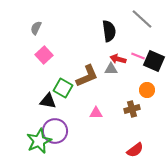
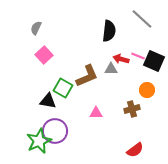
black semicircle: rotated 15 degrees clockwise
red arrow: moved 3 px right
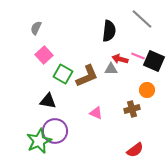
red arrow: moved 1 px left
green square: moved 14 px up
pink triangle: rotated 24 degrees clockwise
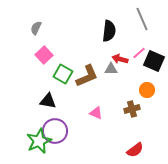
gray line: rotated 25 degrees clockwise
pink line: moved 1 px right, 3 px up; rotated 64 degrees counterclockwise
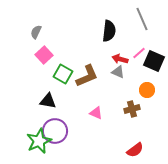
gray semicircle: moved 4 px down
gray triangle: moved 7 px right, 3 px down; rotated 24 degrees clockwise
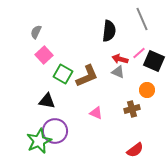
black triangle: moved 1 px left
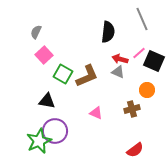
black semicircle: moved 1 px left, 1 px down
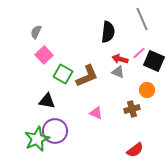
green star: moved 2 px left, 2 px up
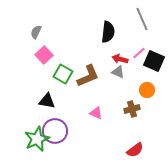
brown L-shape: moved 1 px right
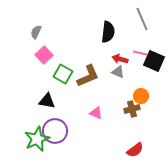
pink line: moved 1 px right; rotated 56 degrees clockwise
orange circle: moved 6 px left, 6 px down
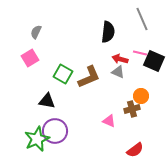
pink square: moved 14 px left, 3 px down; rotated 12 degrees clockwise
brown L-shape: moved 1 px right, 1 px down
pink triangle: moved 13 px right, 8 px down
